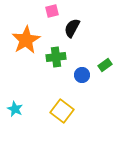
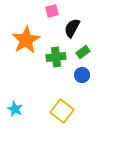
green rectangle: moved 22 px left, 13 px up
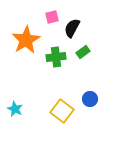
pink square: moved 6 px down
blue circle: moved 8 px right, 24 px down
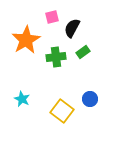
cyan star: moved 7 px right, 10 px up
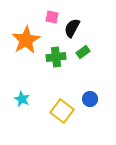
pink square: rotated 24 degrees clockwise
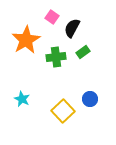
pink square: rotated 24 degrees clockwise
yellow square: moved 1 px right; rotated 10 degrees clockwise
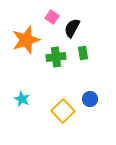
orange star: rotated 12 degrees clockwise
green rectangle: moved 1 px down; rotated 64 degrees counterclockwise
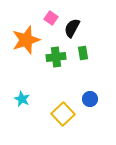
pink square: moved 1 px left, 1 px down
yellow square: moved 3 px down
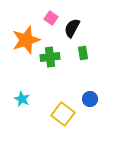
green cross: moved 6 px left
yellow square: rotated 10 degrees counterclockwise
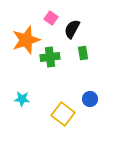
black semicircle: moved 1 px down
cyan star: rotated 21 degrees counterclockwise
